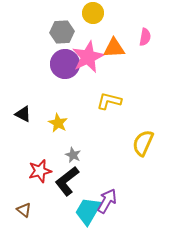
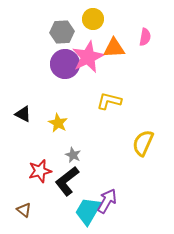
yellow circle: moved 6 px down
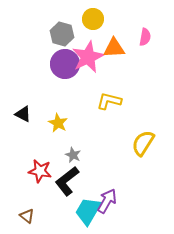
gray hexagon: moved 2 px down; rotated 20 degrees clockwise
yellow semicircle: rotated 8 degrees clockwise
red star: rotated 25 degrees clockwise
brown triangle: moved 3 px right, 6 px down
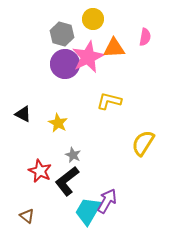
red star: rotated 15 degrees clockwise
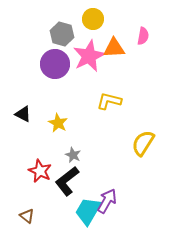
pink semicircle: moved 2 px left, 1 px up
pink star: moved 1 px right, 1 px up
purple circle: moved 10 px left
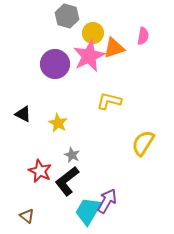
yellow circle: moved 14 px down
gray hexagon: moved 5 px right, 18 px up
orange triangle: rotated 15 degrees counterclockwise
gray star: moved 1 px left
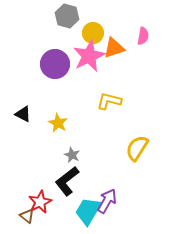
yellow semicircle: moved 6 px left, 5 px down
red star: moved 31 px down; rotated 20 degrees clockwise
